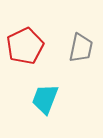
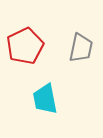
cyan trapezoid: rotated 32 degrees counterclockwise
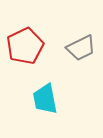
gray trapezoid: rotated 52 degrees clockwise
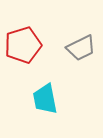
red pentagon: moved 2 px left, 1 px up; rotated 9 degrees clockwise
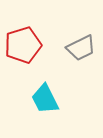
cyan trapezoid: rotated 16 degrees counterclockwise
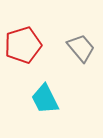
gray trapezoid: rotated 104 degrees counterclockwise
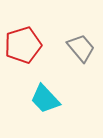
cyan trapezoid: rotated 16 degrees counterclockwise
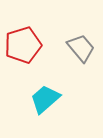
cyan trapezoid: rotated 92 degrees clockwise
